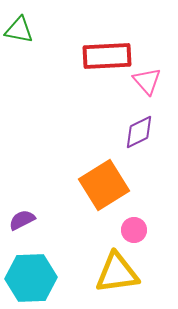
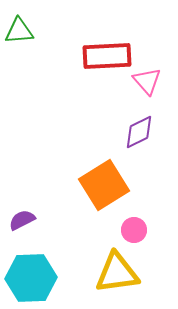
green triangle: moved 1 px down; rotated 16 degrees counterclockwise
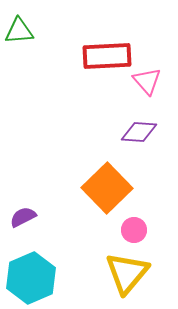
purple diamond: rotated 30 degrees clockwise
orange square: moved 3 px right, 3 px down; rotated 12 degrees counterclockwise
purple semicircle: moved 1 px right, 3 px up
yellow triangle: moved 10 px right; rotated 42 degrees counterclockwise
cyan hexagon: rotated 21 degrees counterclockwise
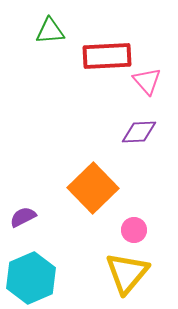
green triangle: moved 31 px right
purple diamond: rotated 6 degrees counterclockwise
orange square: moved 14 px left
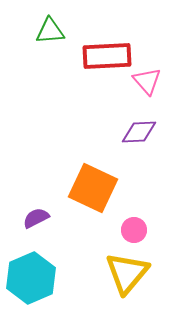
orange square: rotated 21 degrees counterclockwise
purple semicircle: moved 13 px right, 1 px down
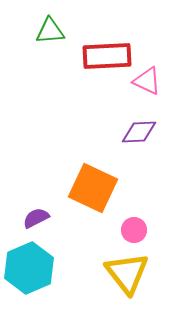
pink triangle: rotated 24 degrees counterclockwise
yellow triangle: rotated 18 degrees counterclockwise
cyan hexagon: moved 2 px left, 10 px up
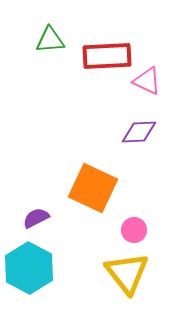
green triangle: moved 9 px down
cyan hexagon: rotated 9 degrees counterclockwise
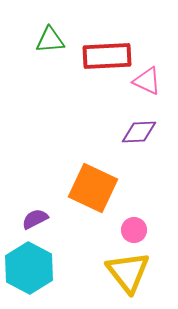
purple semicircle: moved 1 px left, 1 px down
yellow triangle: moved 1 px right, 1 px up
